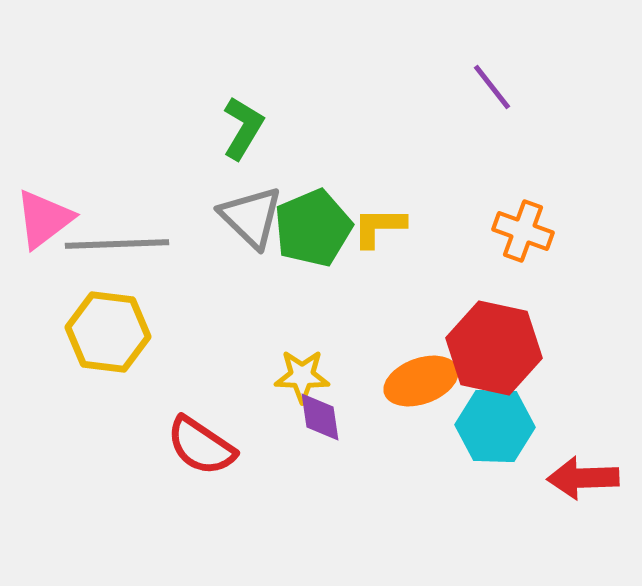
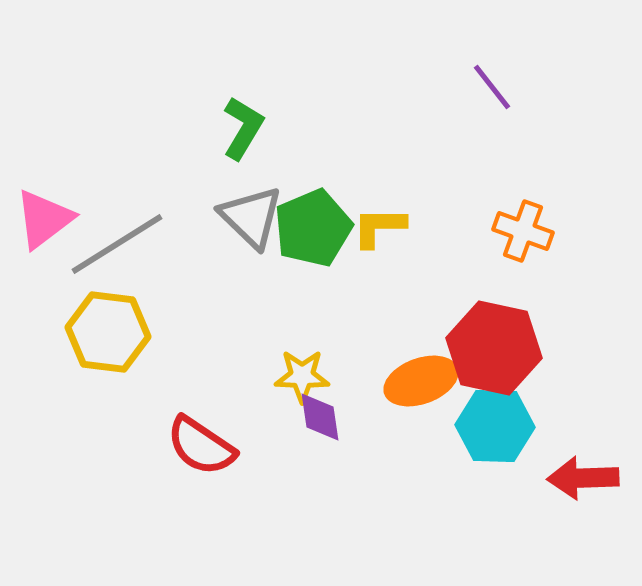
gray line: rotated 30 degrees counterclockwise
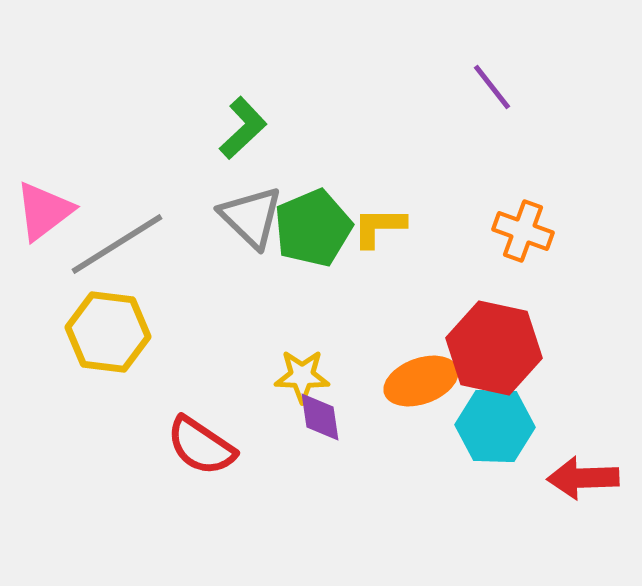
green L-shape: rotated 16 degrees clockwise
pink triangle: moved 8 px up
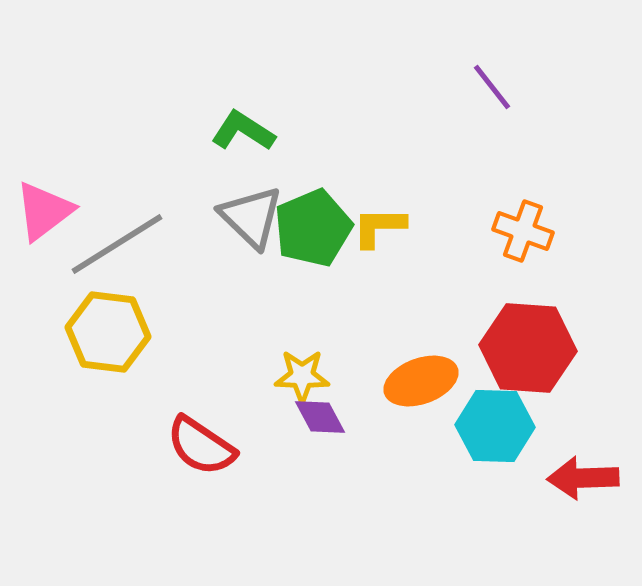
green L-shape: moved 3 px down; rotated 104 degrees counterclockwise
red hexagon: moved 34 px right; rotated 8 degrees counterclockwise
purple diamond: rotated 20 degrees counterclockwise
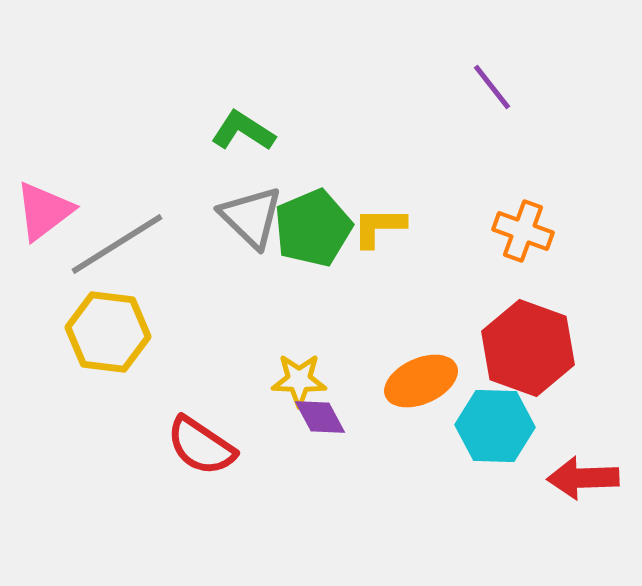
red hexagon: rotated 16 degrees clockwise
yellow star: moved 3 px left, 4 px down
orange ellipse: rotated 4 degrees counterclockwise
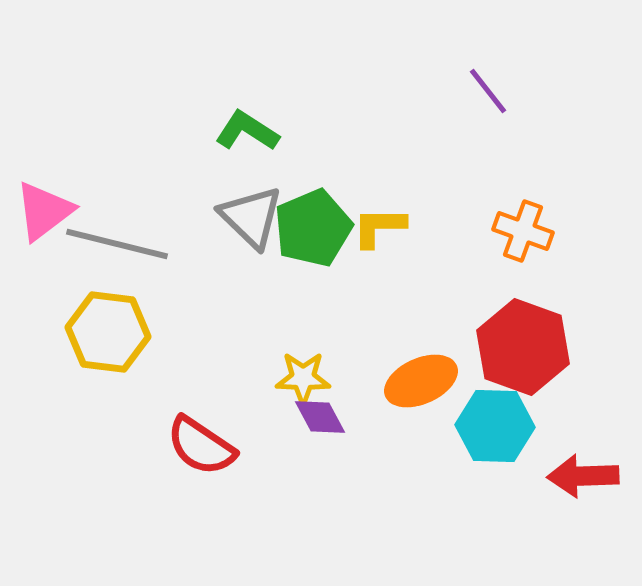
purple line: moved 4 px left, 4 px down
green L-shape: moved 4 px right
gray line: rotated 46 degrees clockwise
red hexagon: moved 5 px left, 1 px up
yellow star: moved 4 px right, 2 px up
red arrow: moved 2 px up
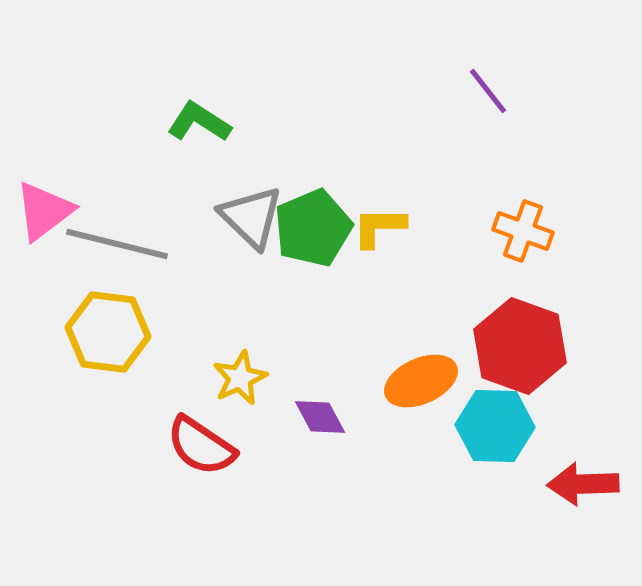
green L-shape: moved 48 px left, 9 px up
red hexagon: moved 3 px left, 1 px up
yellow star: moved 63 px left; rotated 26 degrees counterclockwise
red arrow: moved 8 px down
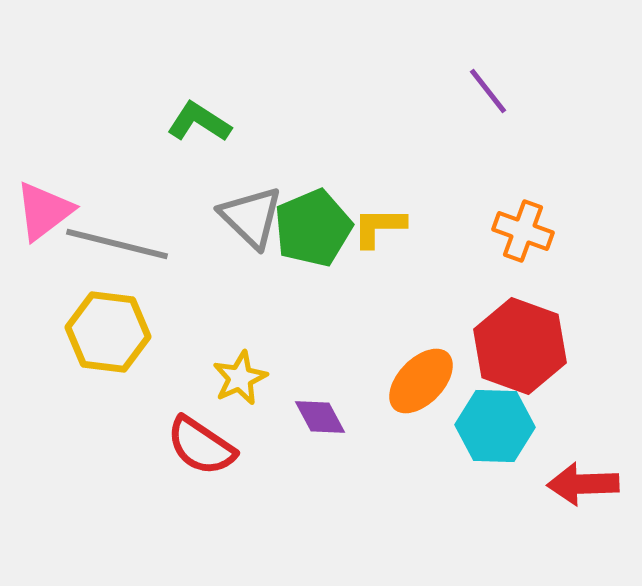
orange ellipse: rotated 22 degrees counterclockwise
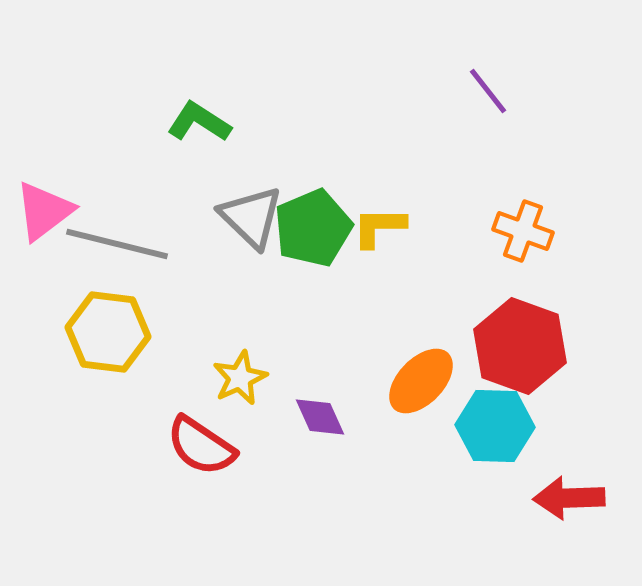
purple diamond: rotated 4 degrees clockwise
red arrow: moved 14 px left, 14 px down
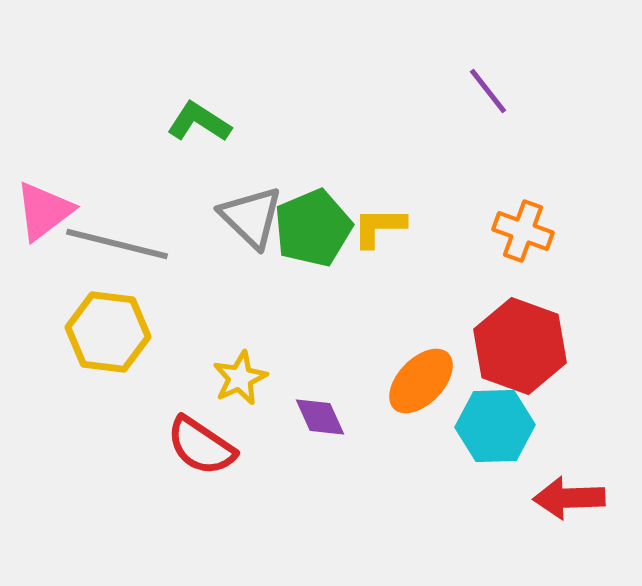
cyan hexagon: rotated 4 degrees counterclockwise
